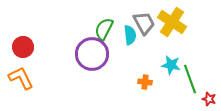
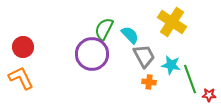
gray trapezoid: moved 33 px down
cyan semicircle: rotated 36 degrees counterclockwise
orange cross: moved 4 px right
red star: moved 4 px up; rotated 16 degrees counterclockwise
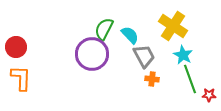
yellow cross: moved 1 px right, 4 px down
red circle: moved 7 px left
cyan star: moved 12 px right, 10 px up; rotated 18 degrees clockwise
orange L-shape: rotated 28 degrees clockwise
orange cross: moved 3 px right, 3 px up
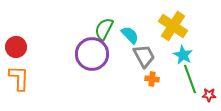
orange L-shape: moved 2 px left
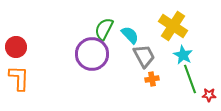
orange cross: rotated 16 degrees counterclockwise
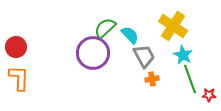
green semicircle: moved 1 px right, 1 px up; rotated 20 degrees clockwise
purple circle: moved 1 px right, 1 px up
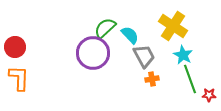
red circle: moved 1 px left
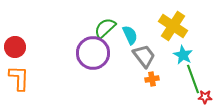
cyan semicircle: rotated 18 degrees clockwise
gray trapezoid: rotated 10 degrees counterclockwise
green line: moved 3 px right
red star: moved 4 px left, 2 px down
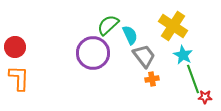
green semicircle: moved 3 px right, 3 px up
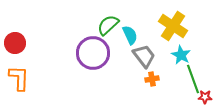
red circle: moved 4 px up
cyan star: moved 2 px left
